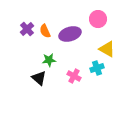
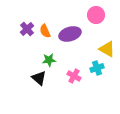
pink circle: moved 2 px left, 4 px up
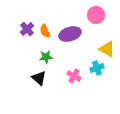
green star: moved 3 px left, 3 px up
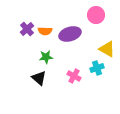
orange semicircle: rotated 64 degrees counterclockwise
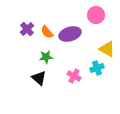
orange semicircle: moved 2 px right, 1 px down; rotated 48 degrees clockwise
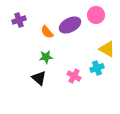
purple cross: moved 8 px left, 9 px up; rotated 24 degrees clockwise
purple ellipse: moved 9 px up; rotated 10 degrees counterclockwise
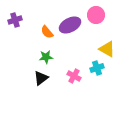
purple cross: moved 4 px left
black triangle: moved 2 px right; rotated 42 degrees clockwise
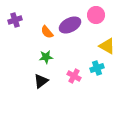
yellow triangle: moved 3 px up
black triangle: moved 3 px down
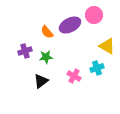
pink circle: moved 2 px left
purple cross: moved 10 px right, 31 px down
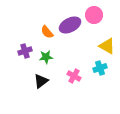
cyan cross: moved 3 px right
